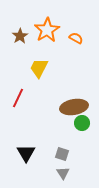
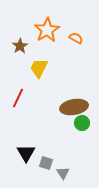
brown star: moved 10 px down
gray square: moved 16 px left, 9 px down
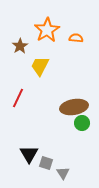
orange semicircle: rotated 24 degrees counterclockwise
yellow trapezoid: moved 1 px right, 2 px up
black triangle: moved 3 px right, 1 px down
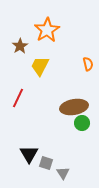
orange semicircle: moved 12 px right, 26 px down; rotated 72 degrees clockwise
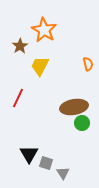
orange star: moved 3 px left; rotated 10 degrees counterclockwise
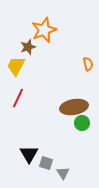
orange star: rotated 20 degrees clockwise
brown star: moved 8 px right, 1 px down; rotated 14 degrees clockwise
yellow trapezoid: moved 24 px left
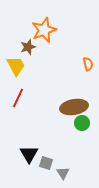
yellow trapezoid: rotated 125 degrees clockwise
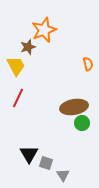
gray triangle: moved 2 px down
